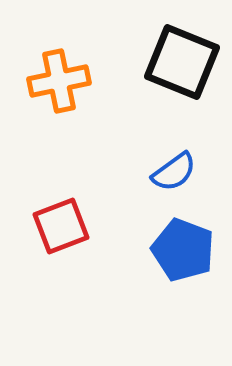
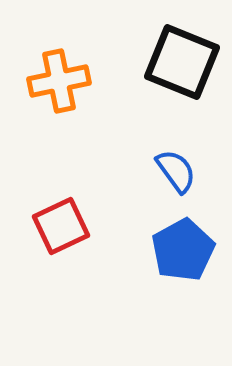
blue semicircle: moved 2 px right, 1 px up; rotated 90 degrees counterclockwise
red square: rotated 4 degrees counterclockwise
blue pentagon: rotated 22 degrees clockwise
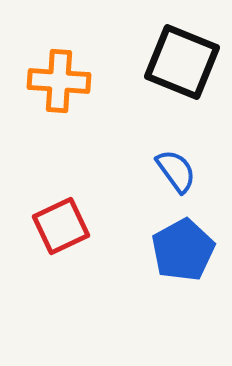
orange cross: rotated 16 degrees clockwise
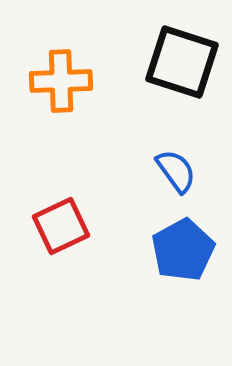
black square: rotated 4 degrees counterclockwise
orange cross: moved 2 px right; rotated 6 degrees counterclockwise
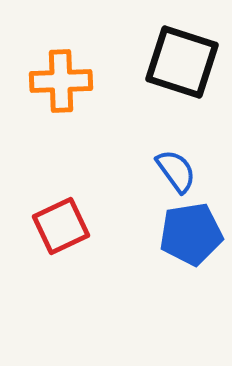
blue pentagon: moved 8 px right, 16 px up; rotated 20 degrees clockwise
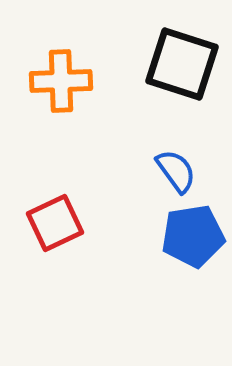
black square: moved 2 px down
red square: moved 6 px left, 3 px up
blue pentagon: moved 2 px right, 2 px down
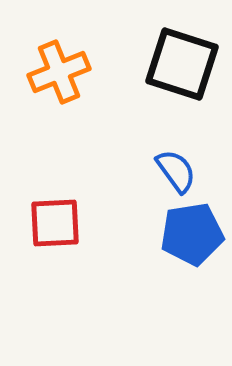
orange cross: moved 2 px left, 9 px up; rotated 20 degrees counterclockwise
red square: rotated 22 degrees clockwise
blue pentagon: moved 1 px left, 2 px up
